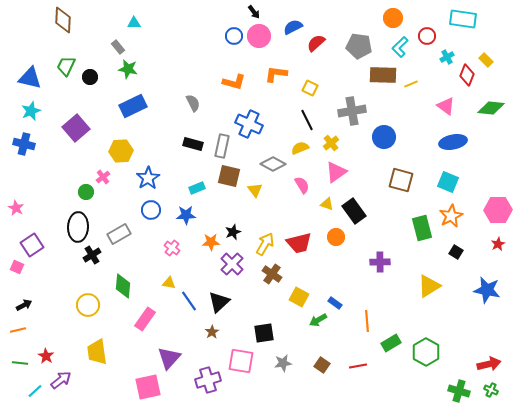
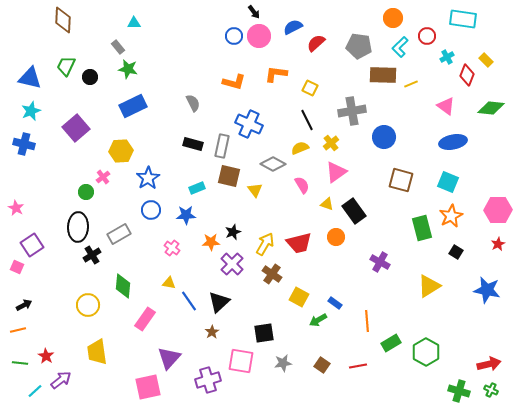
purple cross at (380, 262): rotated 30 degrees clockwise
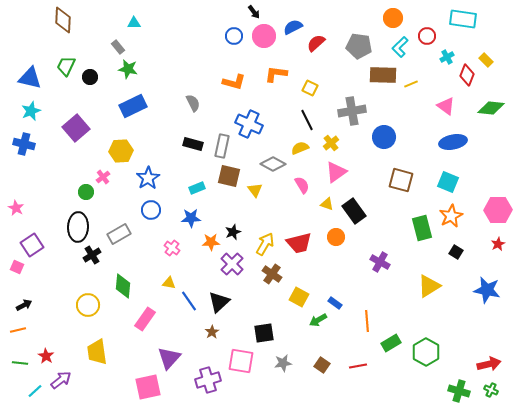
pink circle at (259, 36): moved 5 px right
blue star at (186, 215): moved 5 px right, 3 px down
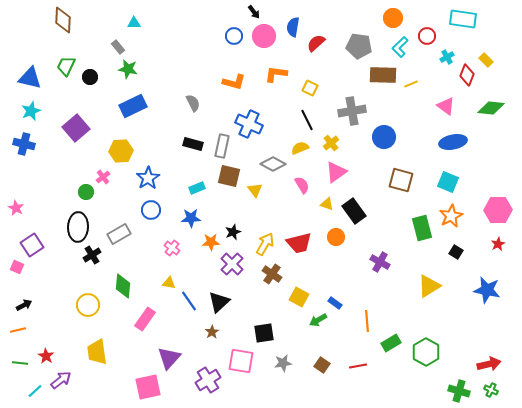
blue semicircle at (293, 27): rotated 54 degrees counterclockwise
purple cross at (208, 380): rotated 15 degrees counterclockwise
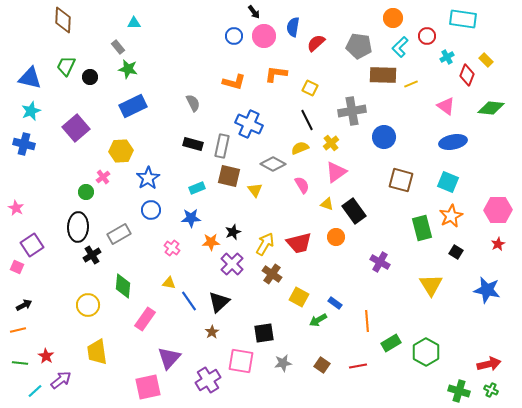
yellow triangle at (429, 286): moved 2 px right, 1 px up; rotated 30 degrees counterclockwise
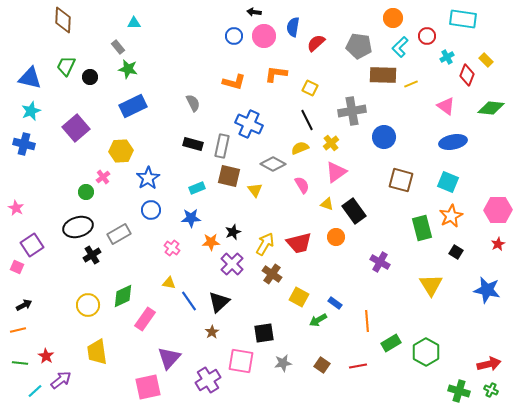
black arrow at (254, 12): rotated 136 degrees clockwise
black ellipse at (78, 227): rotated 72 degrees clockwise
green diamond at (123, 286): moved 10 px down; rotated 60 degrees clockwise
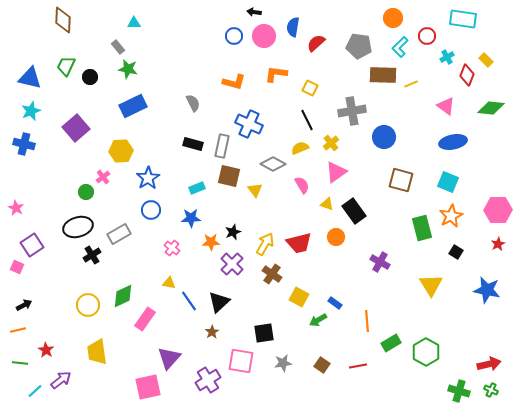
red star at (46, 356): moved 6 px up
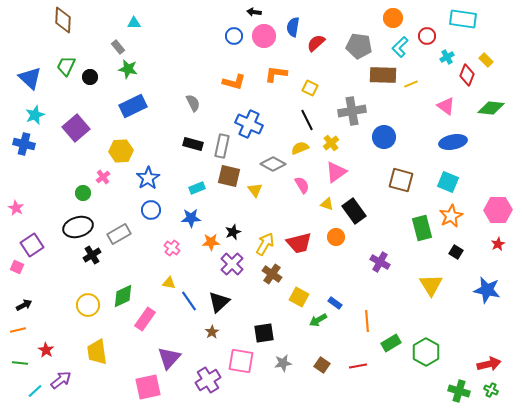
blue triangle at (30, 78): rotated 30 degrees clockwise
cyan star at (31, 111): moved 4 px right, 4 px down
green circle at (86, 192): moved 3 px left, 1 px down
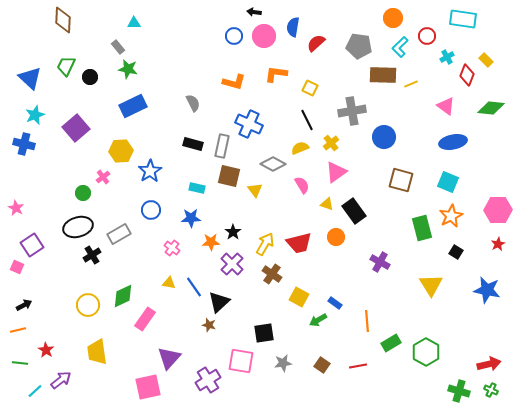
blue star at (148, 178): moved 2 px right, 7 px up
cyan rectangle at (197, 188): rotated 35 degrees clockwise
black star at (233, 232): rotated 14 degrees counterclockwise
blue line at (189, 301): moved 5 px right, 14 px up
brown star at (212, 332): moved 3 px left, 7 px up; rotated 24 degrees counterclockwise
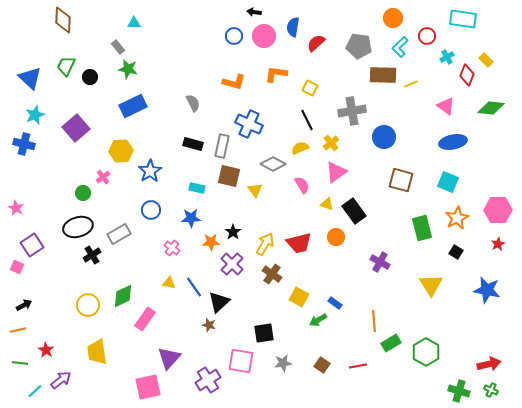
orange star at (451, 216): moved 6 px right, 2 px down
orange line at (367, 321): moved 7 px right
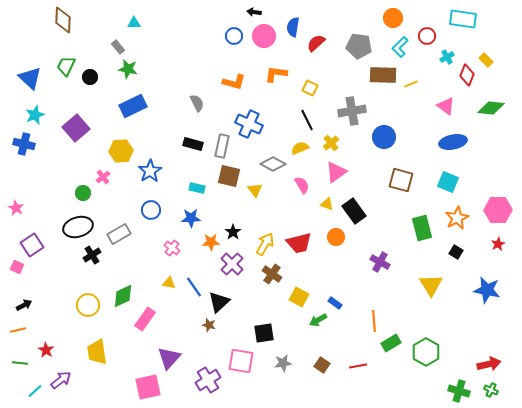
gray semicircle at (193, 103): moved 4 px right
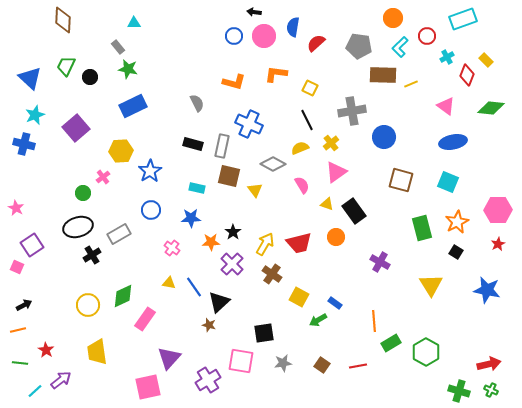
cyan rectangle at (463, 19): rotated 28 degrees counterclockwise
orange star at (457, 218): moved 4 px down
